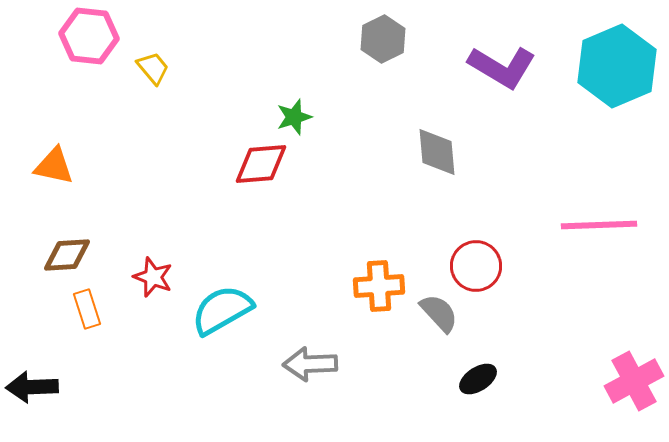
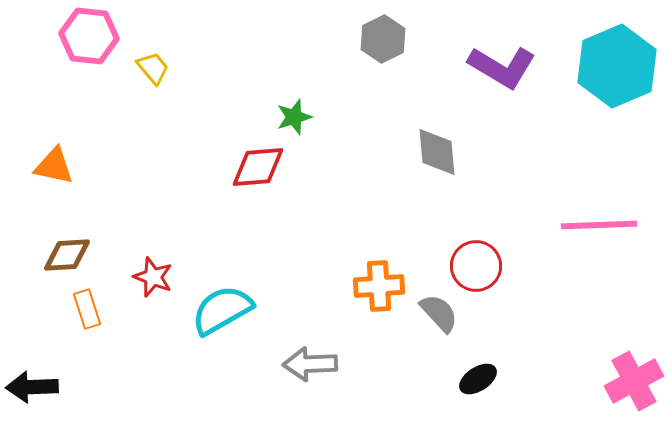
red diamond: moved 3 px left, 3 px down
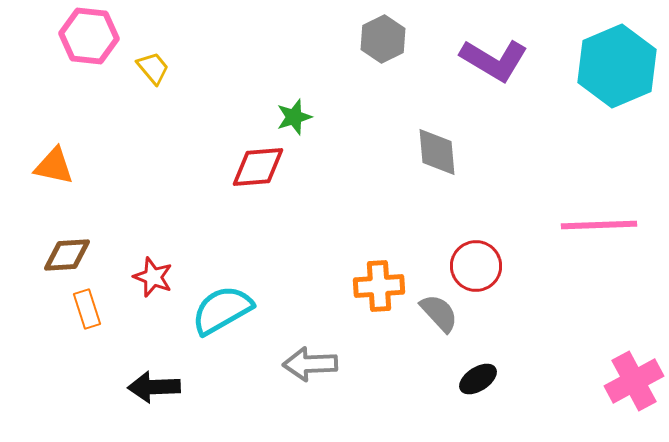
purple L-shape: moved 8 px left, 7 px up
black arrow: moved 122 px right
